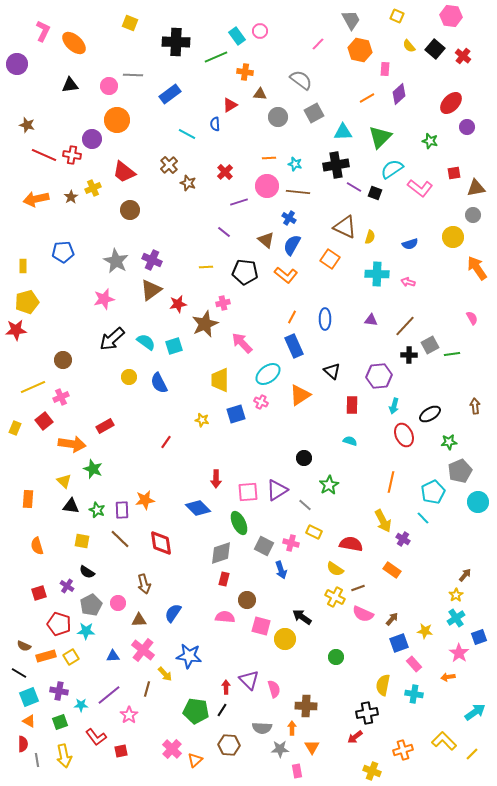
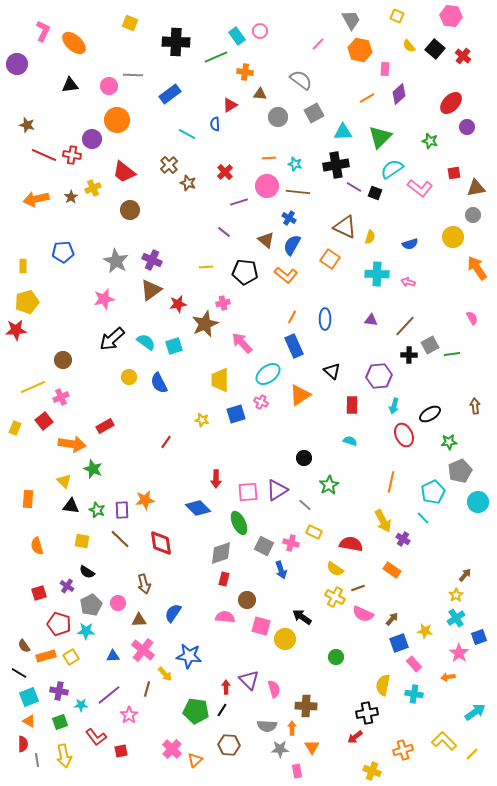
brown semicircle at (24, 646): rotated 32 degrees clockwise
gray semicircle at (262, 728): moved 5 px right, 2 px up
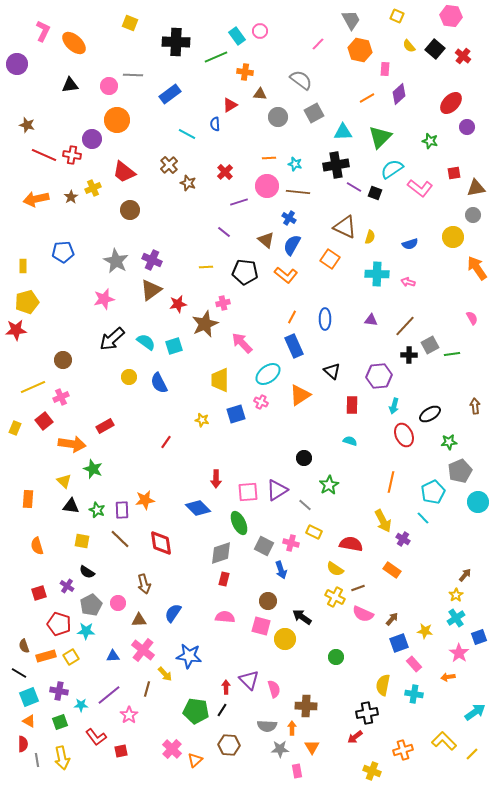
brown circle at (247, 600): moved 21 px right, 1 px down
brown semicircle at (24, 646): rotated 16 degrees clockwise
yellow arrow at (64, 756): moved 2 px left, 2 px down
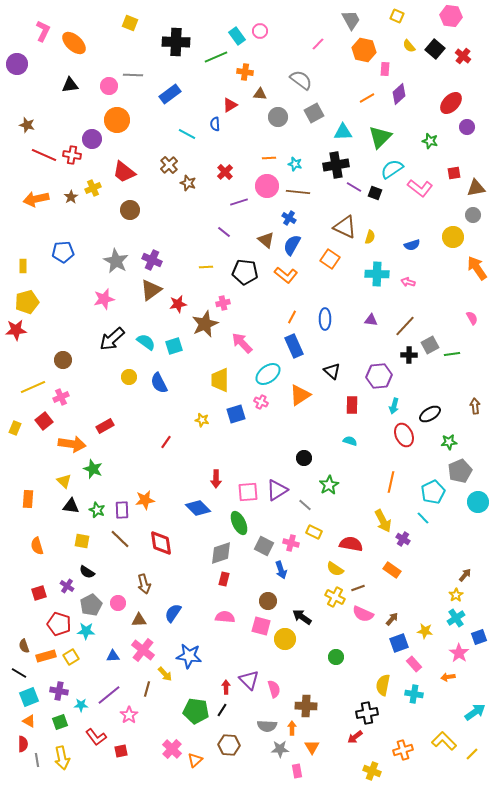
orange hexagon at (360, 50): moved 4 px right
blue semicircle at (410, 244): moved 2 px right, 1 px down
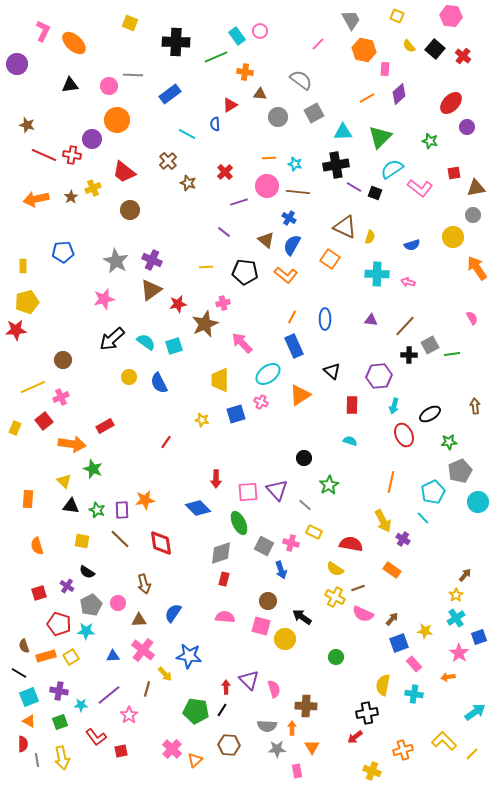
brown cross at (169, 165): moved 1 px left, 4 px up
purple triangle at (277, 490): rotated 40 degrees counterclockwise
gray star at (280, 749): moved 3 px left
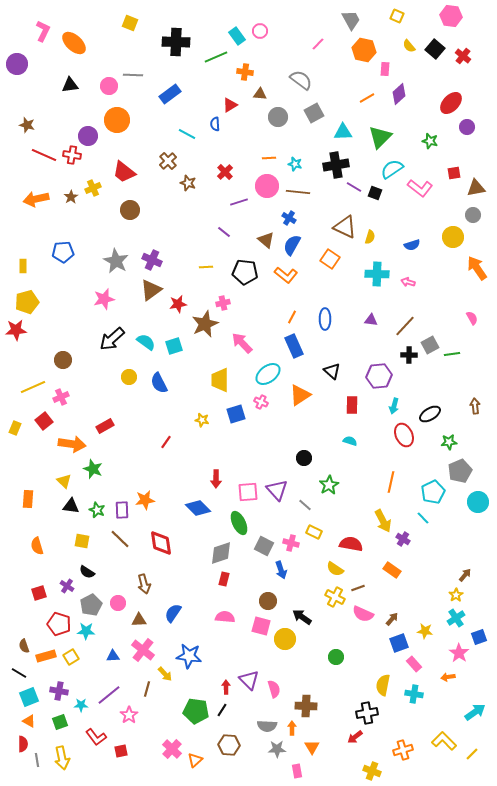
purple circle at (92, 139): moved 4 px left, 3 px up
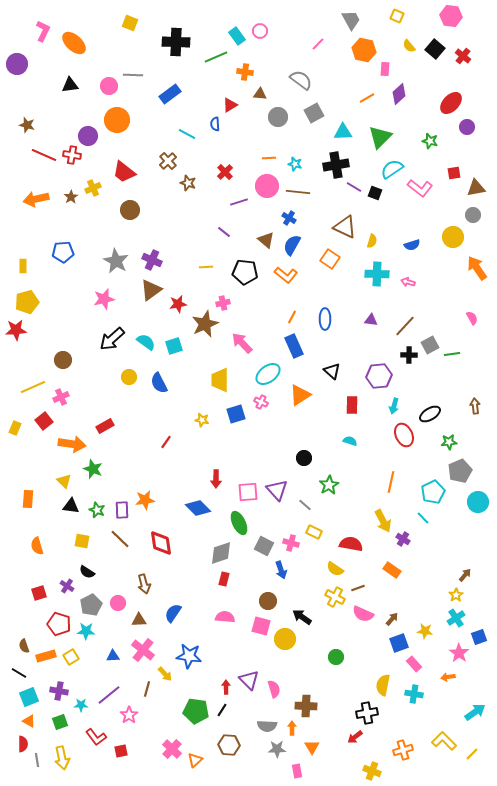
yellow semicircle at (370, 237): moved 2 px right, 4 px down
